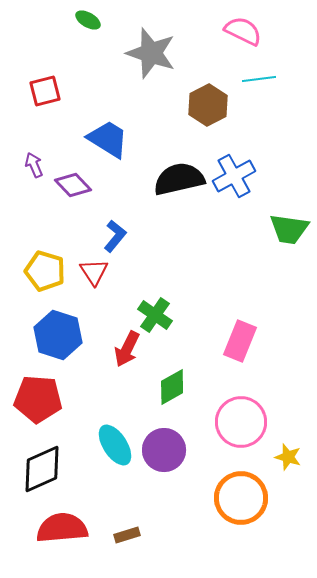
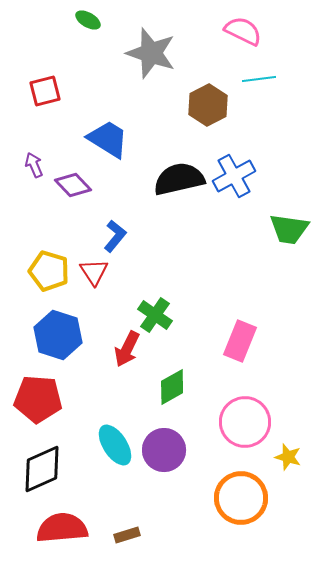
yellow pentagon: moved 4 px right
pink circle: moved 4 px right
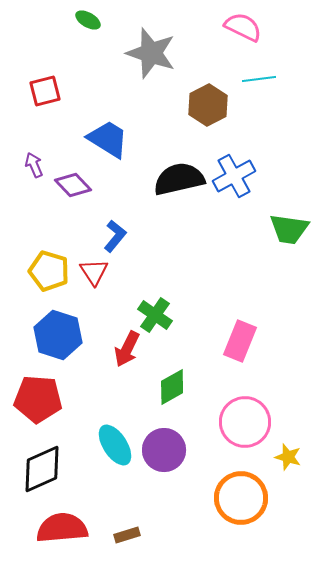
pink semicircle: moved 4 px up
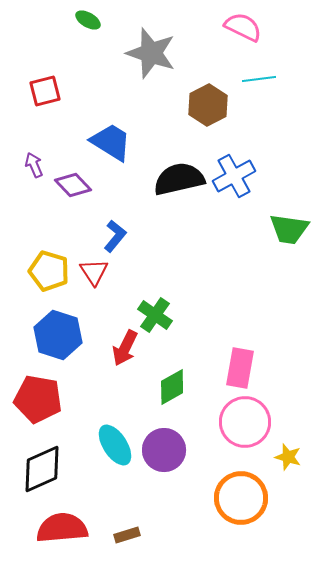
blue trapezoid: moved 3 px right, 3 px down
pink rectangle: moved 27 px down; rotated 12 degrees counterclockwise
red arrow: moved 2 px left, 1 px up
red pentagon: rotated 6 degrees clockwise
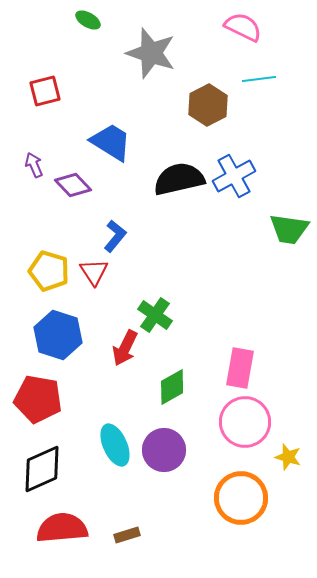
cyan ellipse: rotated 9 degrees clockwise
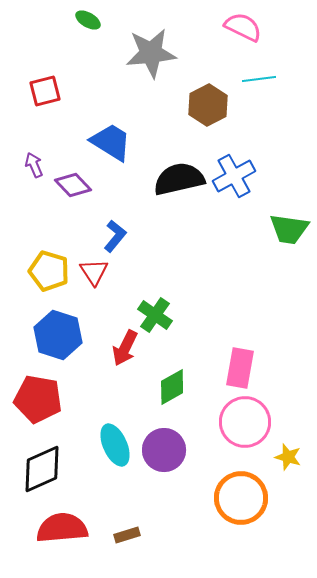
gray star: rotated 24 degrees counterclockwise
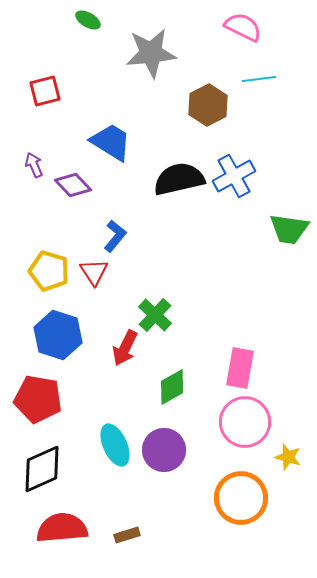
green cross: rotated 8 degrees clockwise
